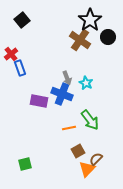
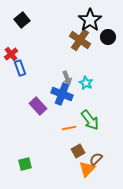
purple rectangle: moved 1 px left, 5 px down; rotated 36 degrees clockwise
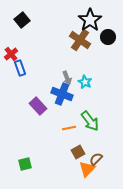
cyan star: moved 1 px left, 1 px up
green arrow: moved 1 px down
brown square: moved 1 px down
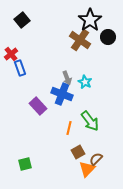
orange line: rotated 64 degrees counterclockwise
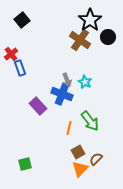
gray arrow: moved 2 px down
orange triangle: moved 7 px left
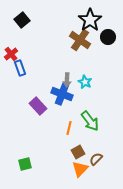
gray arrow: rotated 24 degrees clockwise
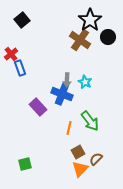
purple rectangle: moved 1 px down
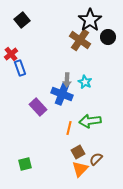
green arrow: rotated 120 degrees clockwise
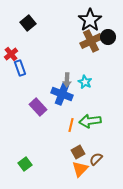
black square: moved 6 px right, 3 px down
brown cross: moved 11 px right, 1 px down; rotated 30 degrees clockwise
orange line: moved 2 px right, 3 px up
green square: rotated 24 degrees counterclockwise
